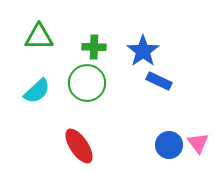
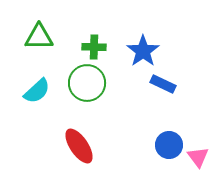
blue rectangle: moved 4 px right, 3 px down
pink triangle: moved 14 px down
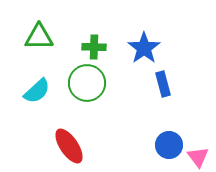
blue star: moved 1 px right, 3 px up
blue rectangle: rotated 50 degrees clockwise
red ellipse: moved 10 px left
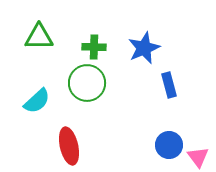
blue star: rotated 12 degrees clockwise
blue rectangle: moved 6 px right, 1 px down
cyan semicircle: moved 10 px down
red ellipse: rotated 21 degrees clockwise
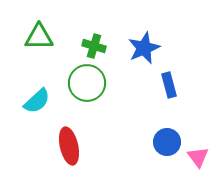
green cross: moved 1 px up; rotated 15 degrees clockwise
blue circle: moved 2 px left, 3 px up
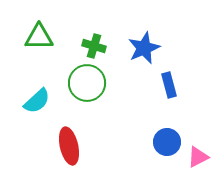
pink triangle: rotated 40 degrees clockwise
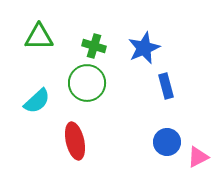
blue rectangle: moved 3 px left, 1 px down
red ellipse: moved 6 px right, 5 px up
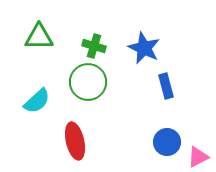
blue star: rotated 24 degrees counterclockwise
green circle: moved 1 px right, 1 px up
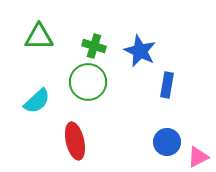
blue star: moved 4 px left, 3 px down
blue rectangle: moved 1 px right, 1 px up; rotated 25 degrees clockwise
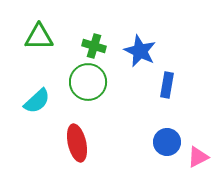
red ellipse: moved 2 px right, 2 px down
